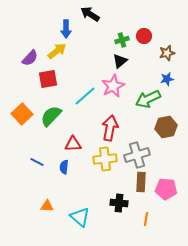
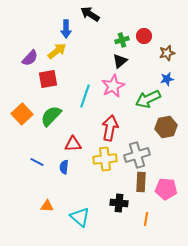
cyan line: rotated 30 degrees counterclockwise
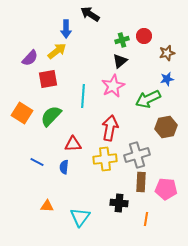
cyan line: moved 2 px left; rotated 15 degrees counterclockwise
orange square: moved 1 px up; rotated 15 degrees counterclockwise
cyan triangle: rotated 25 degrees clockwise
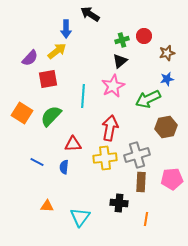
yellow cross: moved 1 px up
pink pentagon: moved 6 px right, 10 px up; rotated 10 degrees counterclockwise
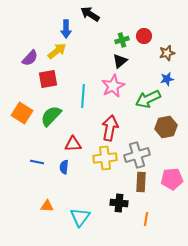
blue line: rotated 16 degrees counterclockwise
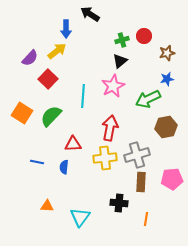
red square: rotated 36 degrees counterclockwise
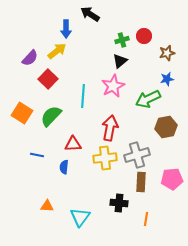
blue line: moved 7 px up
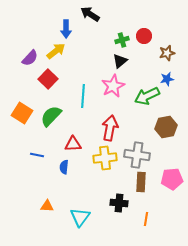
yellow arrow: moved 1 px left
green arrow: moved 1 px left, 3 px up
gray cross: rotated 25 degrees clockwise
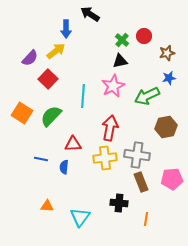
green cross: rotated 32 degrees counterclockwise
black triangle: rotated 28 degrees clockwise
blue star: moved 2 px right, 1 px up
blue line: moved 4 px right, 4 px down
brown rectangle: rotated 24 degrees counterclockwise
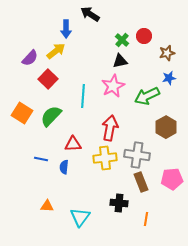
brown hexagon: rotated 20 degrees counterclockwise
